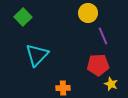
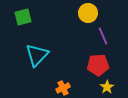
green square: rotated 30 degrees clockwise
yellow star: moved 4 px left, 3 px down; rotated 16 degrees clockwise
orange cross: rotated 24 degrees counterclockwise
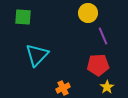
green square: rotated 18 degrees clockwise
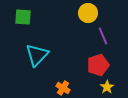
red pentagon: rotated 15 degrees counterclockwise
orange cross: rotated 32 degrees counterclockwise
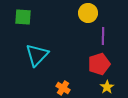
purple line: rotated 24 degrees clockwise
red pentagon: moved 1 px right, 1 px up
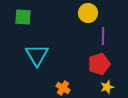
cyan triangle: rotated 15 degrees counterclockwise
yellow star: rotated 16 degrees clockwise
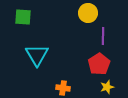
red pentagon: rotated 15 degrees counterclockwise
orange cross: rotated 24 degrees counterclockwise
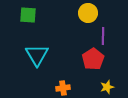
green square: moved 5 px right, 2 px up
red pentagon: moved 6 px left, 5 px up
orange cross: rotated 16 degrees counterclockwise
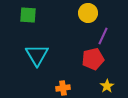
purple line: rotated 24 degrees clockwise
red pentagon: rotated 20 degrees clockwise
yellow star: moved 1 px up; rotated 16 degrees counterclockwise
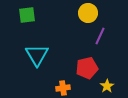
green square: moved 1 px left; rotated 12 degrees counterclockwise
purple line: moved 3 px left
red pentagon: moved 6 px left, 9 px down
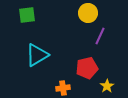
cyan triangle: rotated 30 degrees clockwise
